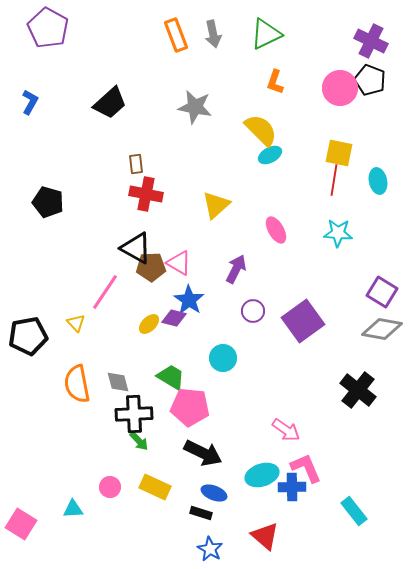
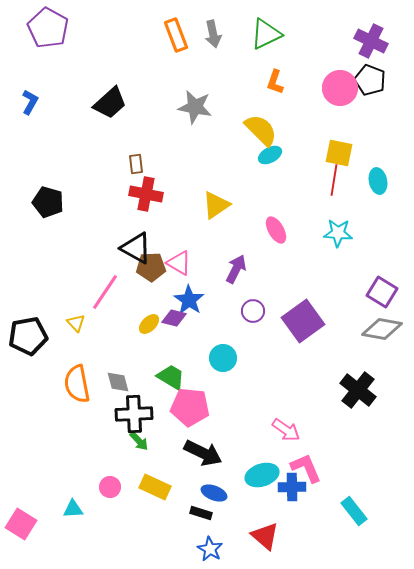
yellow triangle at (216, 205): rotated 8 degrees clockwise
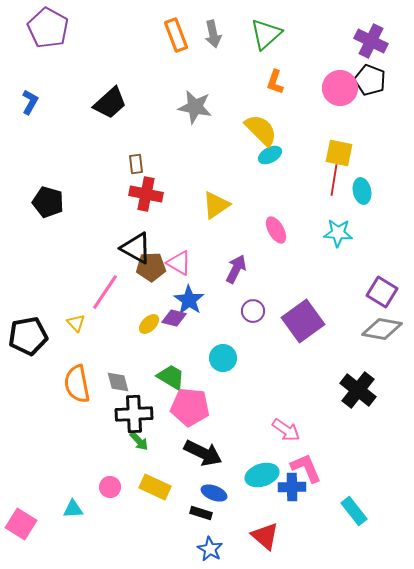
green triangle at (266, 34): rotated 16 degrees counterclockwise
cyan ellipse at (378, 181): moved 16 px left, 10 px down
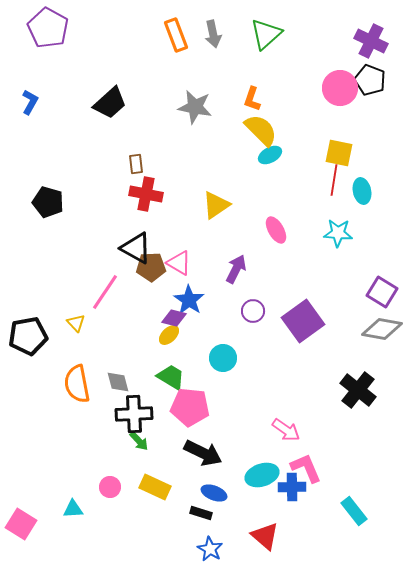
orange L-shape at (275, 82): moved 23 px left, 17 px down
yellow ellipse at (149, 324): moved 20 px right, 11 px down
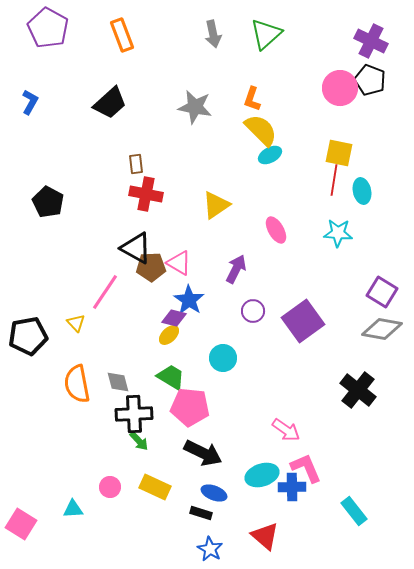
orange rectangle at (176, 35): moved 54 px left
black pentagon at (48, 202): rotated 12 degrees clockwise
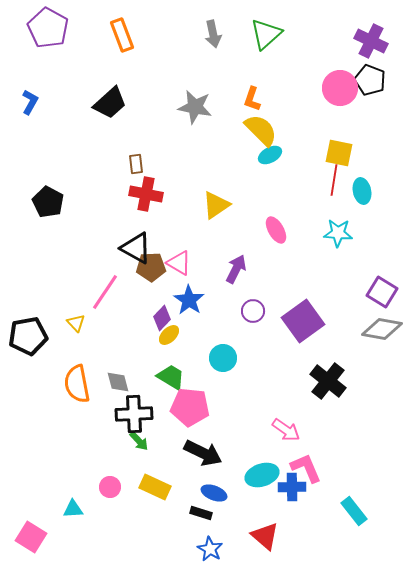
purple diamond at (174, 318): moved 12 px left; rotated 60 degrees counterclockwise
black cross at (358, 390): moved 30 px left, 9 px up
pink square at (21, 524): moved 10 px right, 13 px down
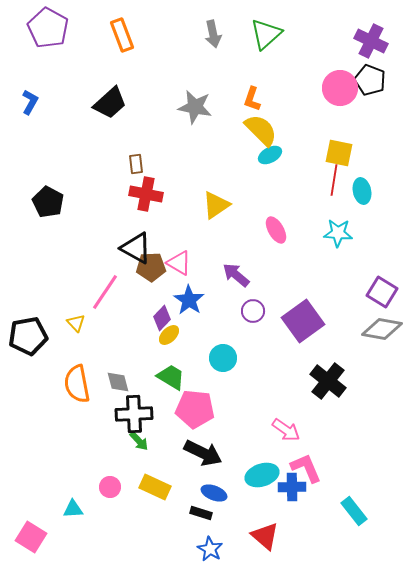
purple arrow at (236, 269): moved 6 px down; rotated 76 degrees counterclockwise
pink pentagon at (190, 407): moved 5 px right, 2 px down
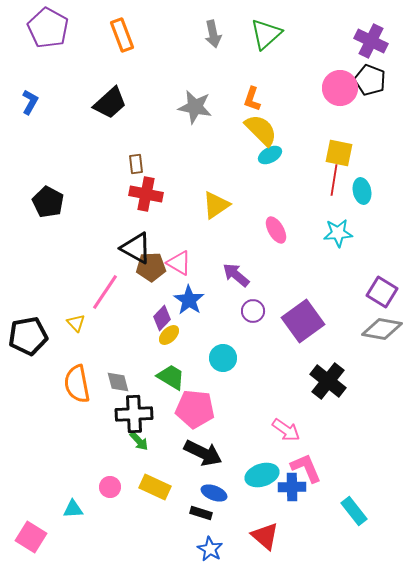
cyan star at (338, 233): rotated 8 degrees counterclockwise
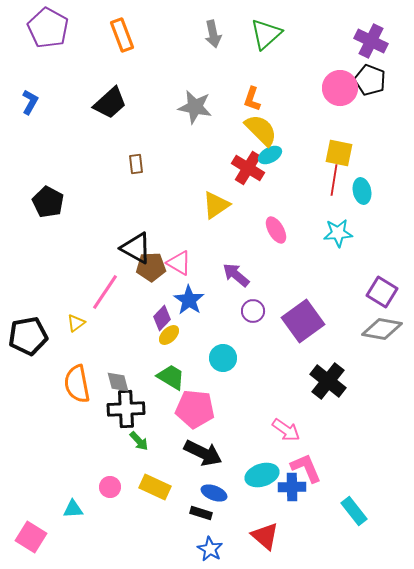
red cross at (146, 194): moved 102 px right, 26 px up; rotated 20 degrees clockwise
yellow triangle at (76, 323): rotated 36 degrees clockwise
black cross at (134, 414): moved 8 px left, 5 px up
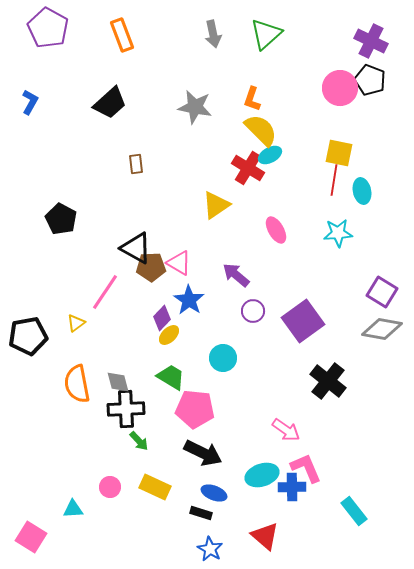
black pentagon at (48, 202): moved 13 px right, 17 px down
